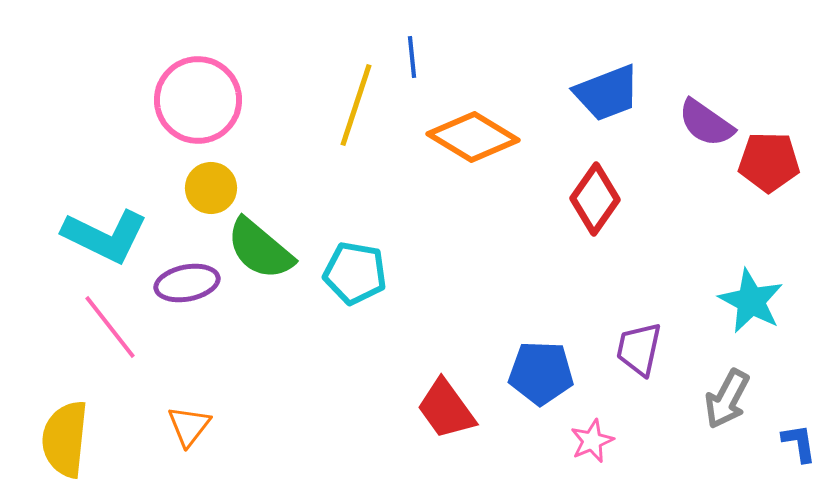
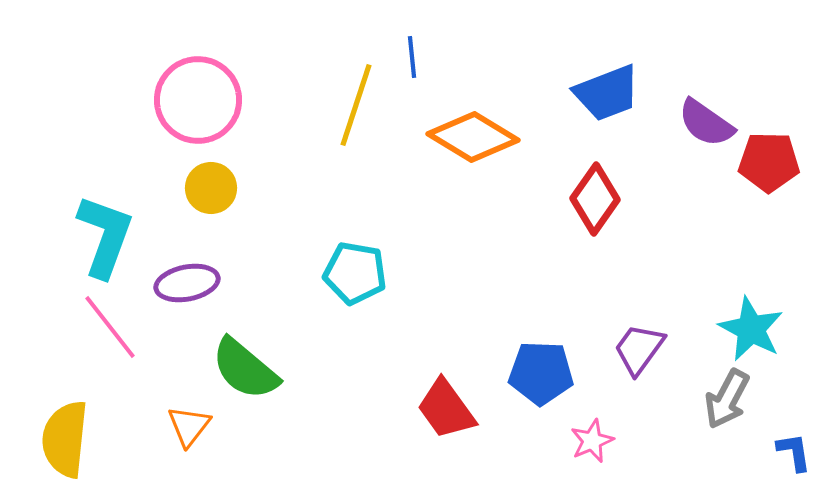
cyan L-shape: rotated 96 degrees counterclockwise
green semicircle: moved 15 px left, 120 px down
cyan star: moved 28 px down
purple trapezoid: rotated 24 degrees clockwise
blue L-shape: moved 5 px left, 9 px down
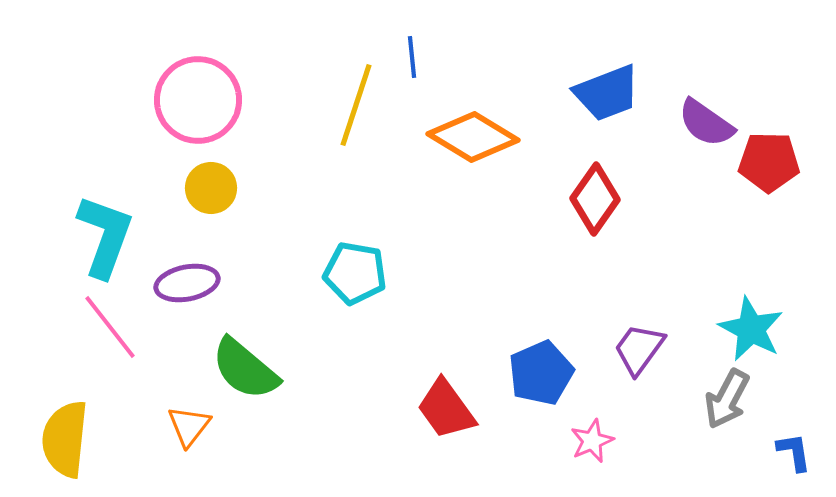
blue pentagon: rotated 26 degrees counterclockwise
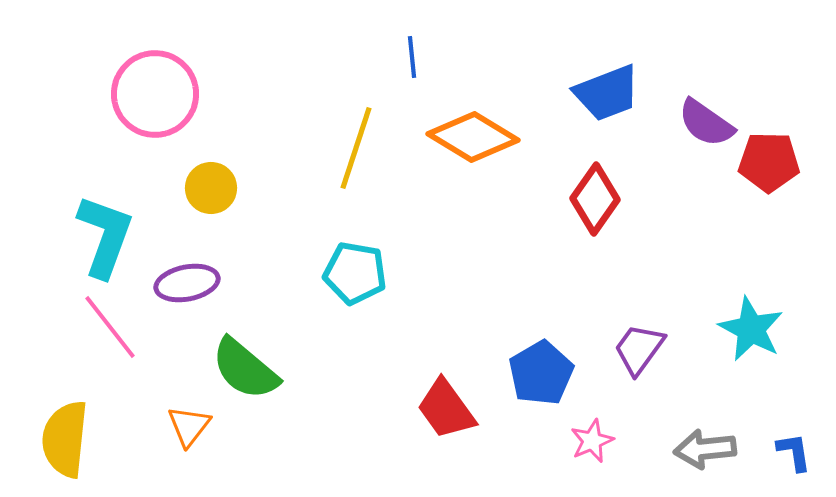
pink circle: moved 43 px left, 6 px up
yellow line: moved 43 px down
blue pentagon: rotated 6 degrees counterclockwise
gray arrow: moved 22 px left, 50 px down; rotated 56 degrees clockwise
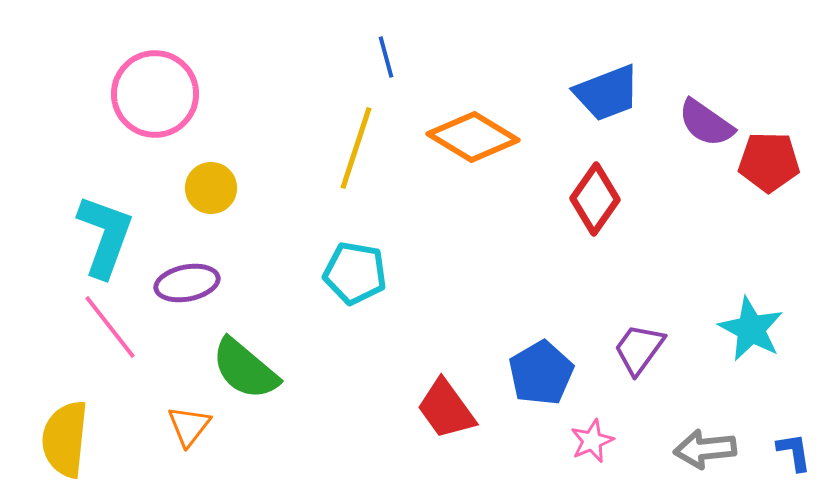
blue line: moved 26 px left; rotated 9 degrees counterclockwise
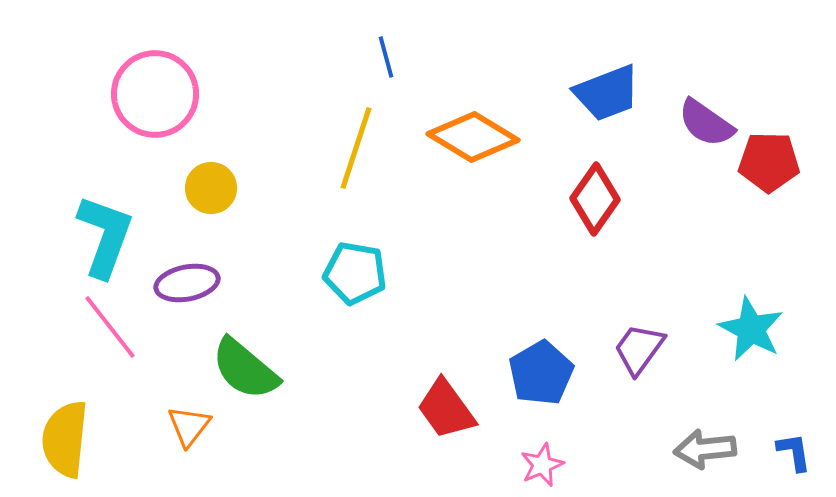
pink star: moved 50 px left, 24 px down
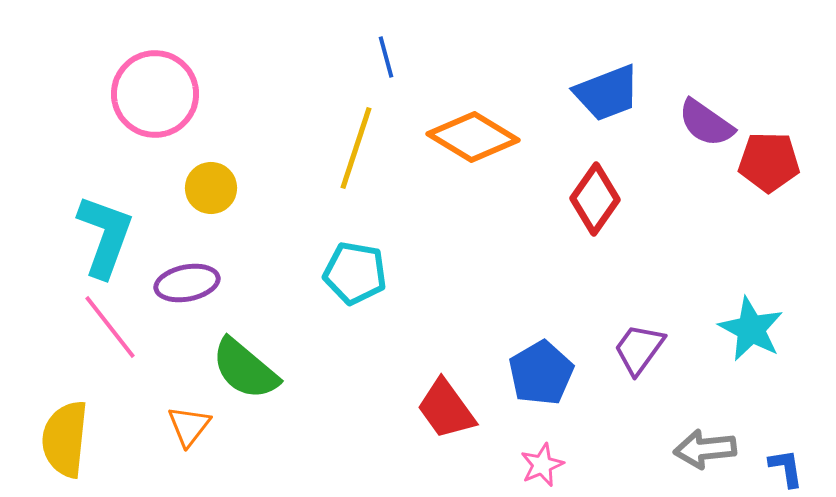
blue L-shape: moved 8 px left, 16 px down
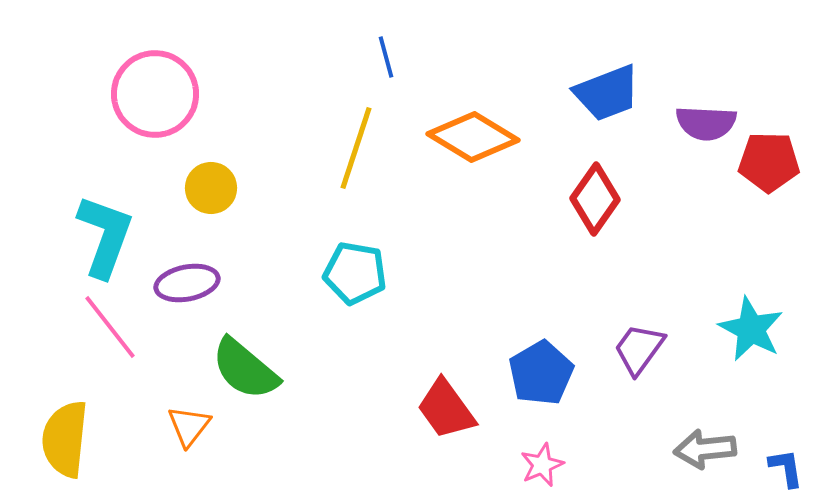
purple semicircle: rotated 32 degrees counterclockwise
